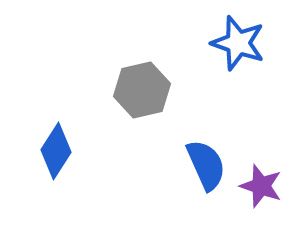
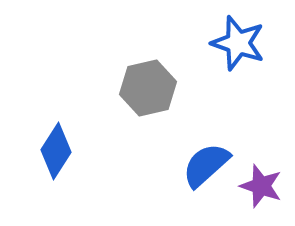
gray hexagon: moved 6 px right, 2 px up
blue semicircle: rotated 108 degrees counterclockwise
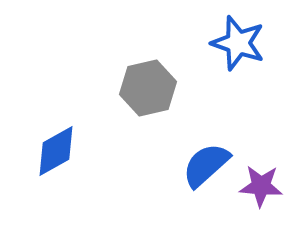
blue diamond: rotated 28 degrees clockwise
purple star: rotated 15 degrees counterclockwise
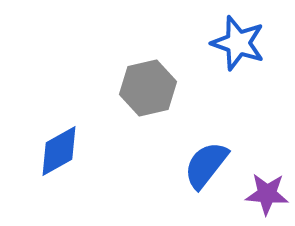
blue diamond: moved 3 px right
blue semicircle: rotated 10 degrees counterclockwise
purple star: moved 6 px right, 8 px down
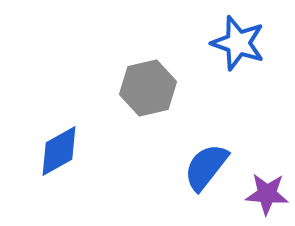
blue semicircle: moved 2 px down
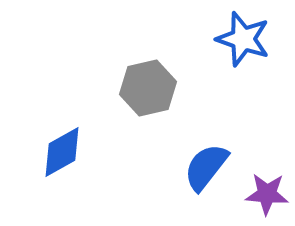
blue star: moved 5 px right, 4 px up
blue diamond: moved 3 px right, 1 px down
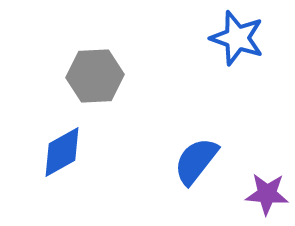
blue star: moved 6 px left, 1 px up
gray hexagon: moved 53 px left, 12 px up; rotated 10 degrees clockwise
blue semicircle: moved 10 px left, 6 px up
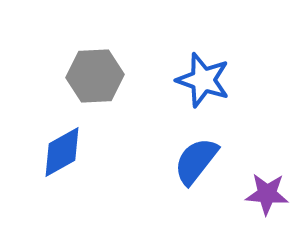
blue star: moved 34 px left, 42 px down
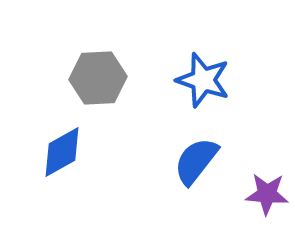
gray hexagon: moved 3 px right, 2 px down
